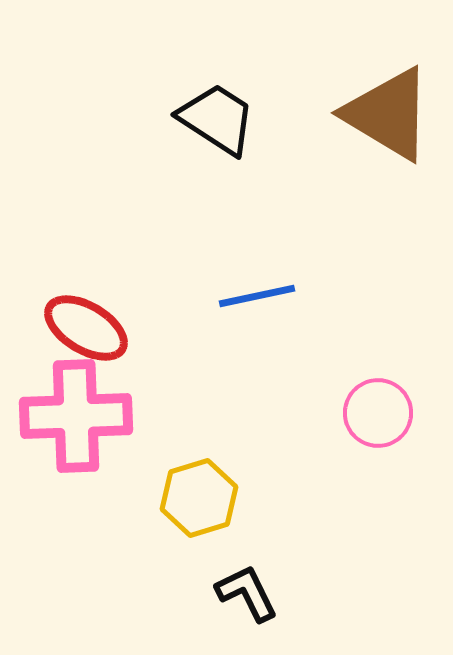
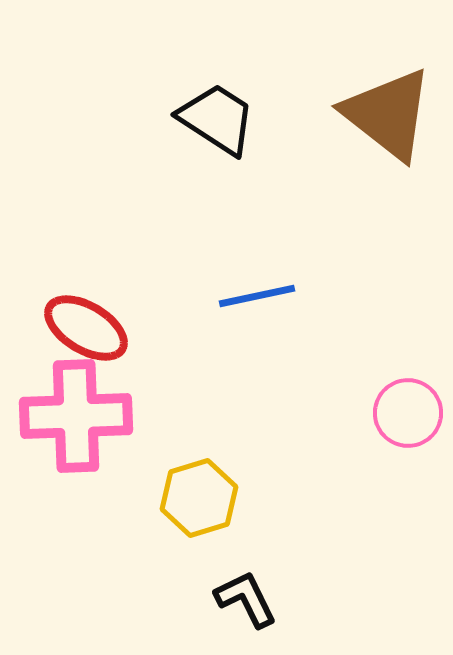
brown triangle: rotated 7 degrees clockwise
pink circle: moved 30 px right
black L-shape: moved 1 px left, 6 px down
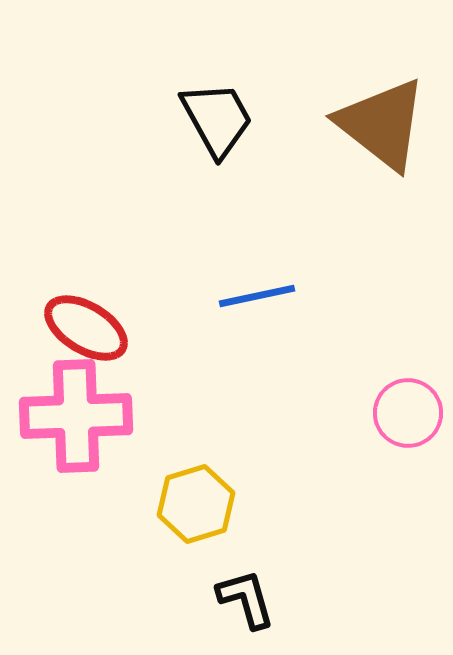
brown triangle: moved 6 px left, 10 px down
black trapezoid: rotated 28 degrees clockwise
yellow hexagon: moved 3 px left, 6 px down
black L-shape: rotated 10 degrees clockwise
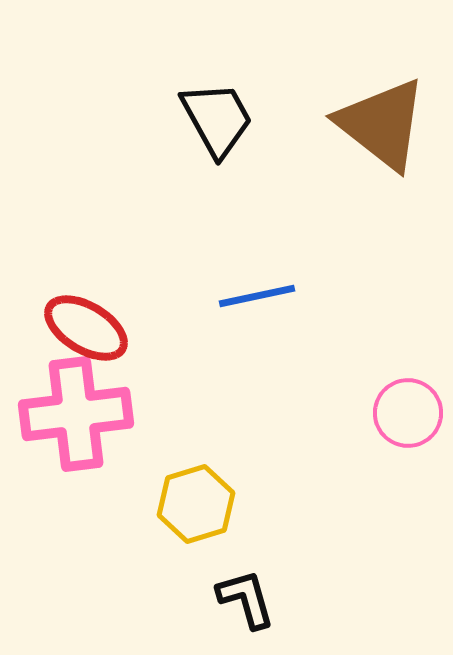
pink cross: moved 2 px up; rotated 5 degrees counterclockwise
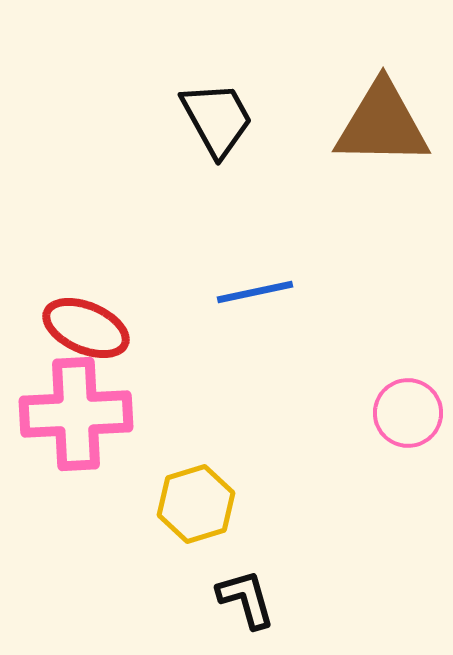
brown triangle: rotated 37 degrees counterclockwise
blue line: moved 2 px left, 4 px up
red ellipse: rotated 8 degrees counterclockwise
pink cross: rotated 4 degrees clockwise
